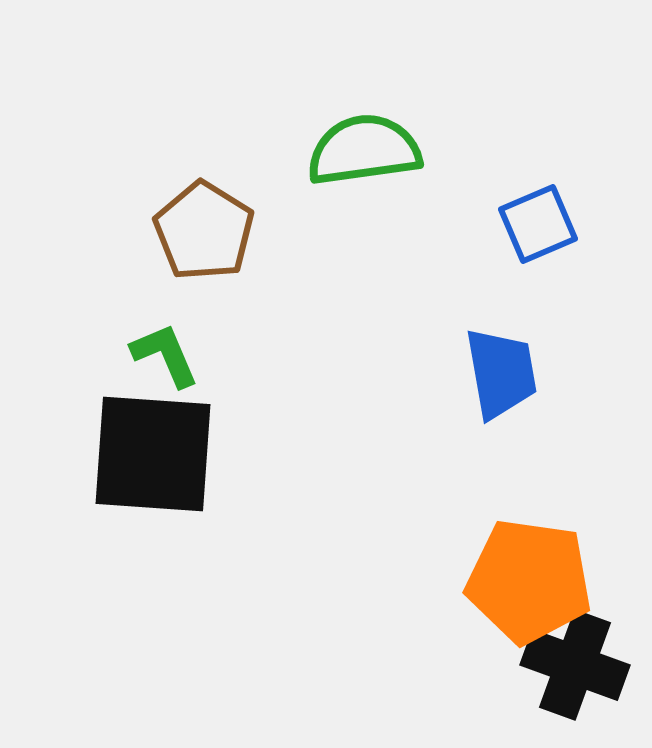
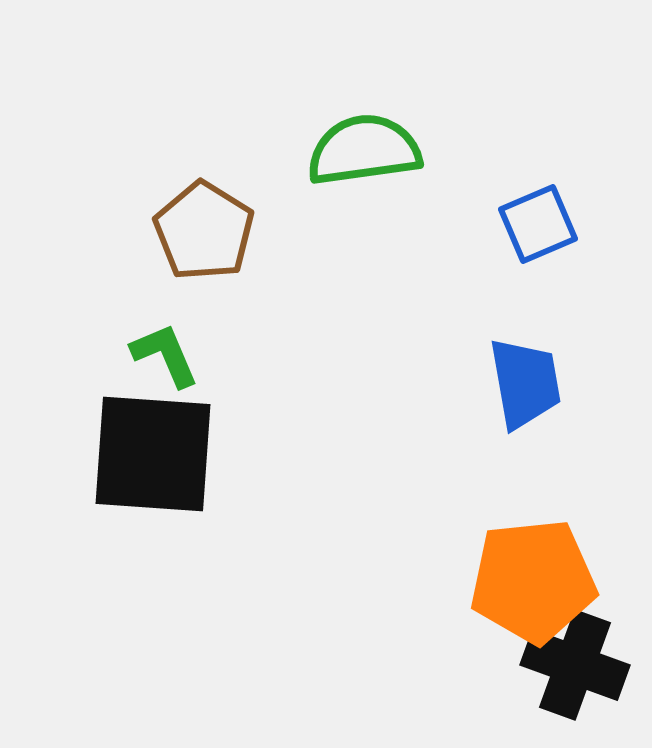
blue trapezoid: moved 24 px right, 10 px down
orange pentagon: moved 4 px right; rotated 14 degrees counterclockwise
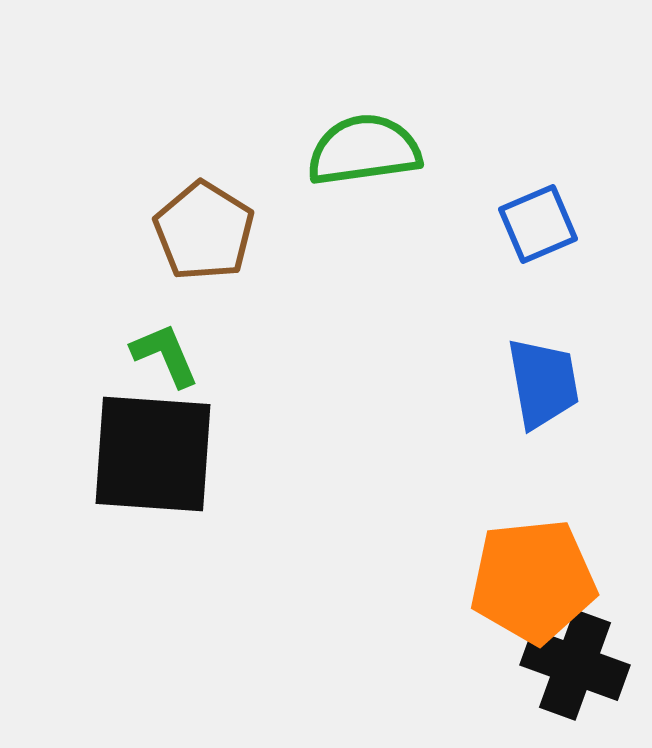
blue trapezoid: moved 18 px right
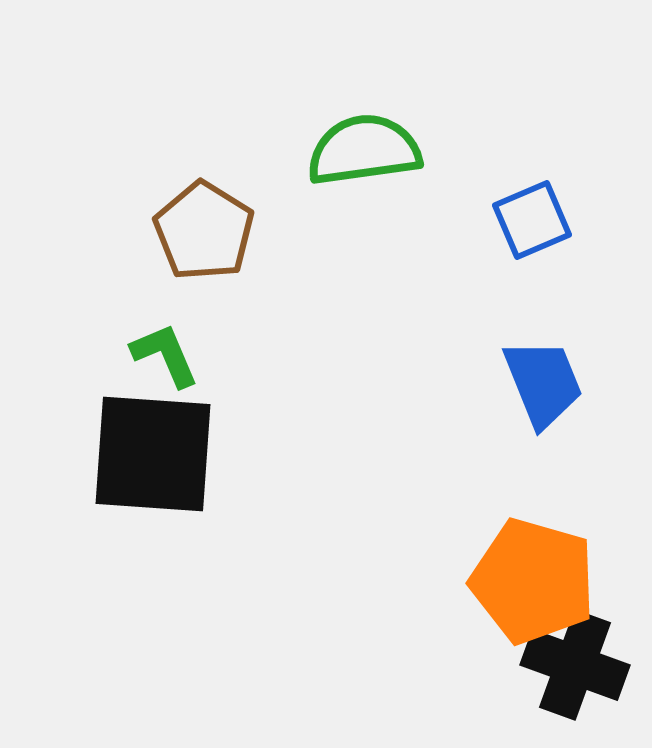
blue square: moved 6 px left, 4 px up
blue trapezoid: rotated 12 degrees counterclockwise
orange pentagon: rotated 22 degrees clockwise
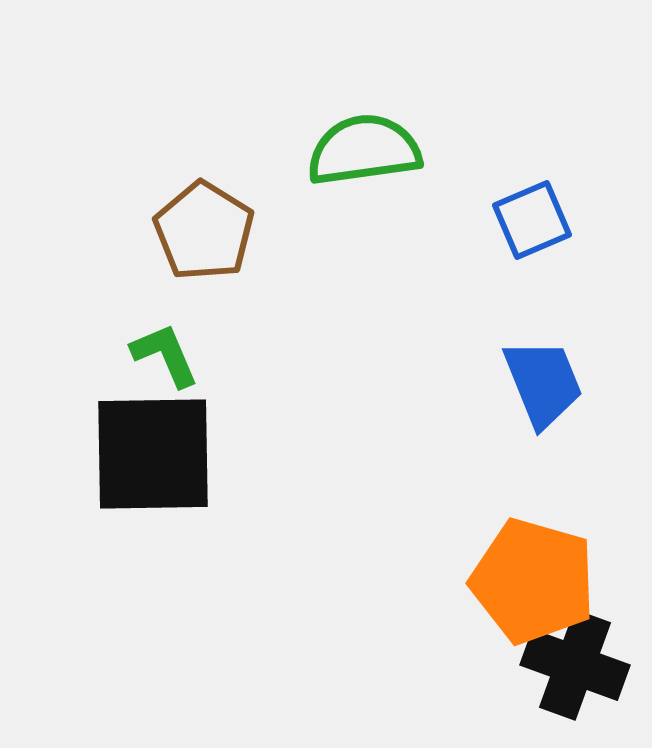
black square: rotated 5 degrees counterclockwise
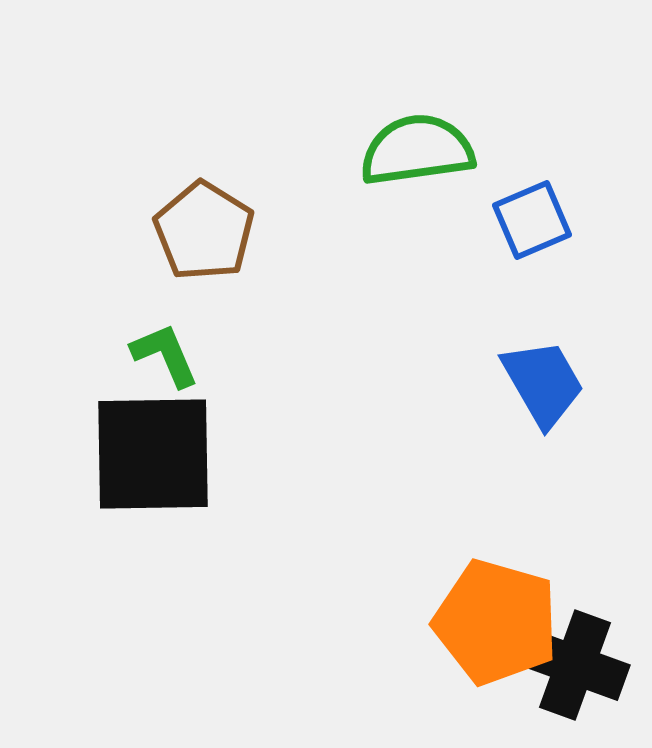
green semicircle: moved 53 px right
blue trapezoid: rotated 8 degrees counterclockwise
orange pentagon: moved 37 px left, 41 px down
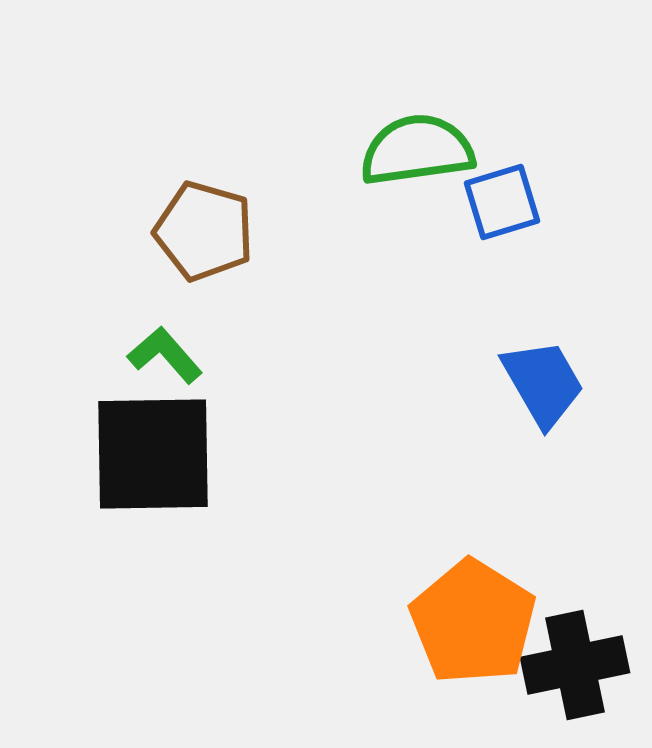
blue square: moved 30 px left, 18 px up; rotated 6 degrees clockwise
brown pentagon: rotated 16 degrees counterclockwise
green L-shape: rotated 18 degrees counterclockwise
orange pentagon: moved 23 px left; rotated 16 degrees clockwise
black cross: rotated 32 degrees counterclockwise
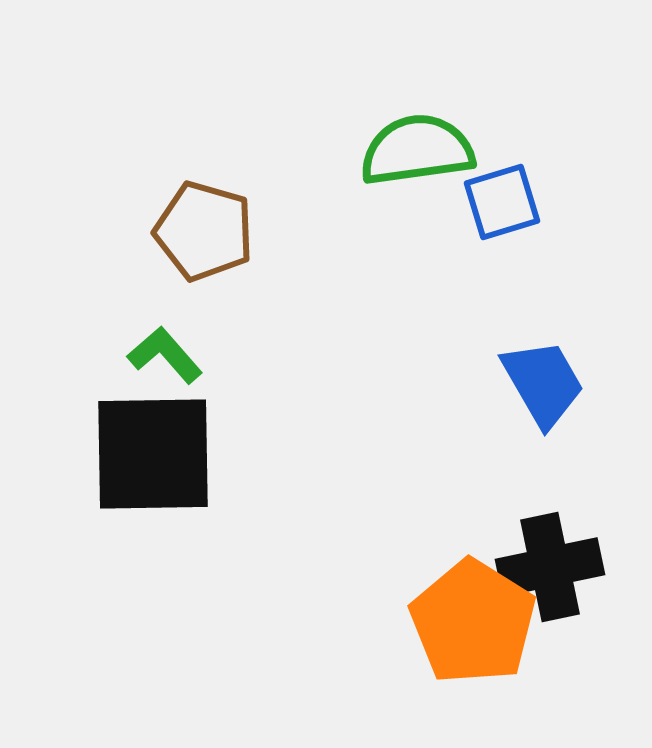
black cross: moved 25 px left, 98 px up
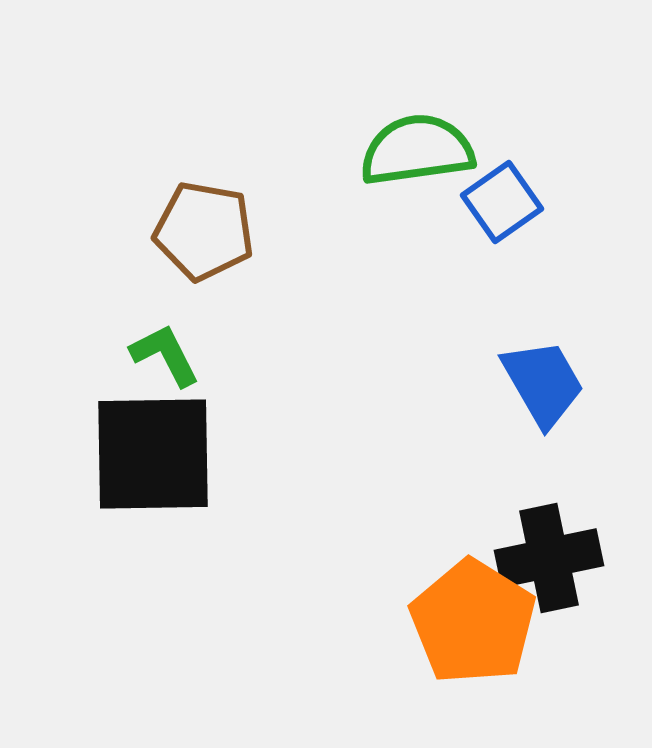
blue square: rotated 18 degrees counterclockwise
brown pentagon: rotated 6 degrees counterclockwise
green L-shape: rotated 14 degrees clockwise
black cross: moved 1 px left, 9 px up
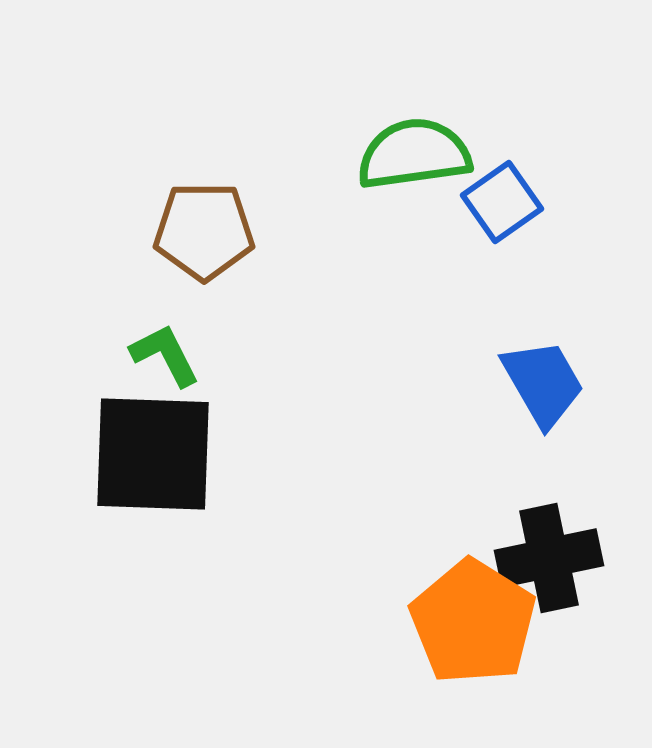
green semicircle: moved 3 px left, 4 px down
brown pentagon: rotated 10 degrees counterclockwise
black square: rotated 3 degrees clockwise
